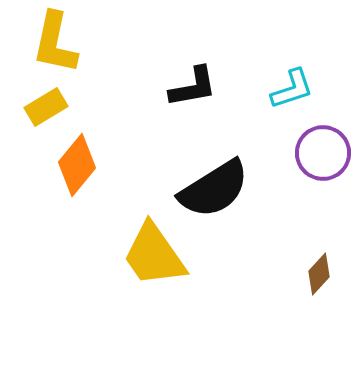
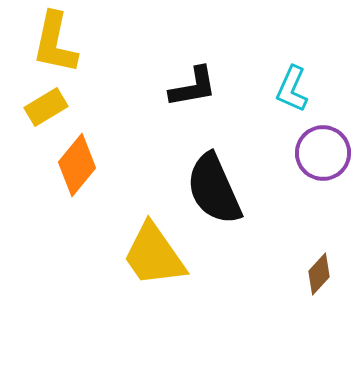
cyan L-shape: rotated 132 degrees clockwise
black semicircle: rotated 98 degrees clockwise
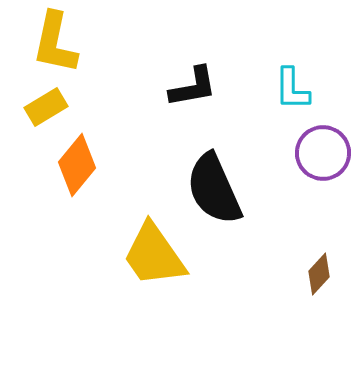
cyan L-shape: rotated 24 degrees counterclockwise
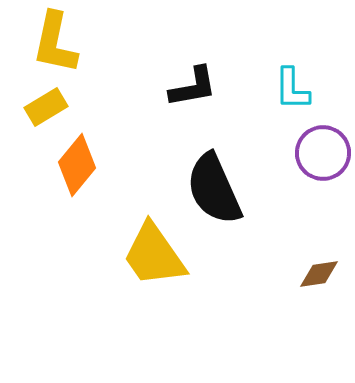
brown diamond: rotated 39 degrees clockwise
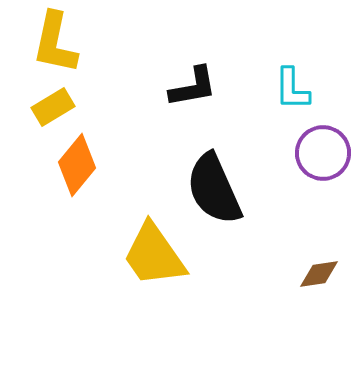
yellow rectangle: moved 7 px right
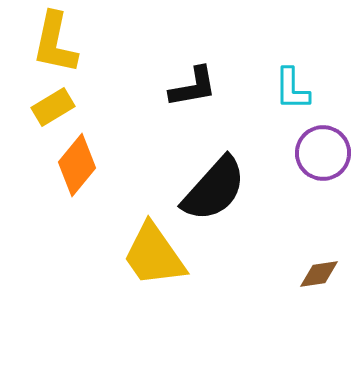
black semicircle: rotated 114 degrees counterclockwise
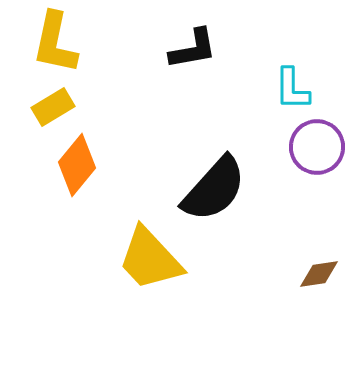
black L-shape: moved 38 px up
purple circle: moved 6 px left, 6 px up
yellow trapezoid: moved 4 px left, 4 px down; rotated 8 degrees counterclockwise
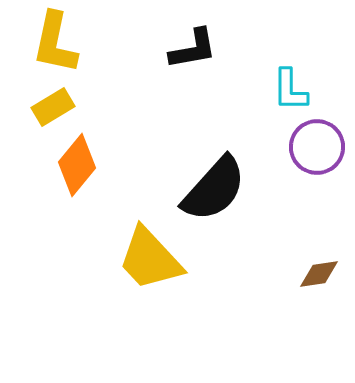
cyan L-shape: moved 2 px left, 1 px down
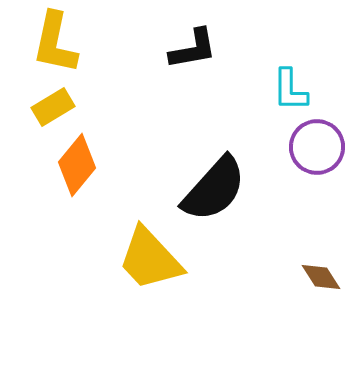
brown diamond: moved 2 px right, 3 px down; rotated 66 degrees clockwise
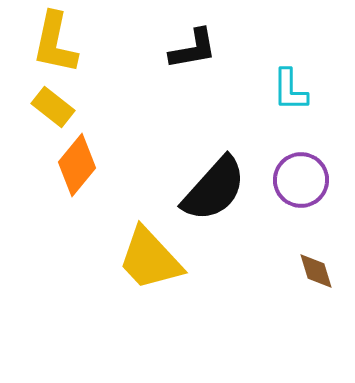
yellow rectangle: rotated 69 degrees clockwise
purple circle: moved 16 px left, 33 px down
brown diamond: moved 5 px left, 6 px up; rotated 15 degrees clockwise
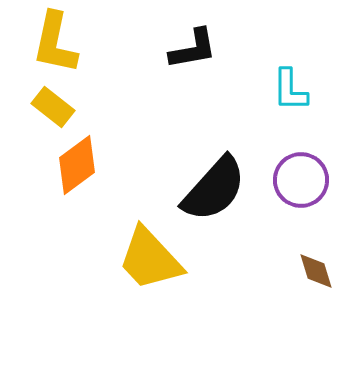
orange diamond: rotated 14 degrees clockwise
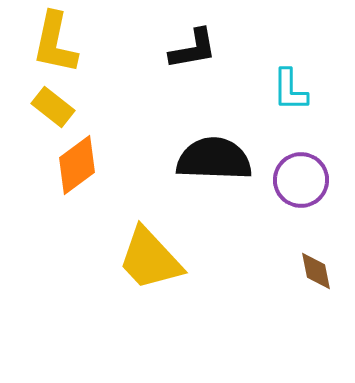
black semicircle: moved 30 px up; rotated 130 degrees counterclockwise
brown diamond: rotated 6 degrees clockwise
